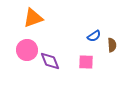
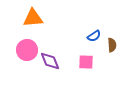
orange triangle: rotated 15 degrees clockwise
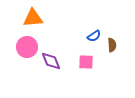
pink circle: moved 3 px up
purple diamond: moved 1 px right
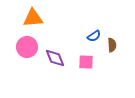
purple diamond: moved 4 px right, 3 px up
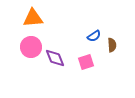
pink circle: moved 4 px right
pink square: rotated 21 degrees counterclockwise
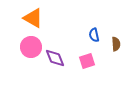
orange triangle: rotated 35 degrees clockwise
blue semicircle: moved 1 px up; rotated 112 degrees clockwise
brown semicircle: moved 4 px right, 1 px up
pink square: moved 1 px right, 1 px up
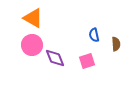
pink circle: moved 1 px right, 2 px up
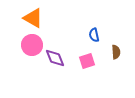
brown semicircle: moved 8 px down
